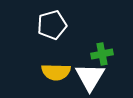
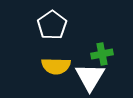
white pentagon: rotated 20 degrees counterclockwise
yellow semicircle: moved 6 px up
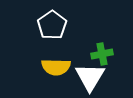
yellow semicircle: moved 1 px down
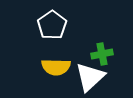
white triangle: rotated 16 degrees clockwise
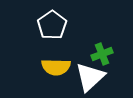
green cross: rotated 10 degrees counterclockwise
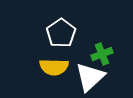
white pentagon: moved 9 px right, 8 px down
yellow semicircle: moved 2 px left
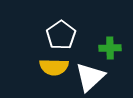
white pentagon: moved 2 px down
green cross: moved 8 px right, 6 px up; rotated 20 degrees clockwise
